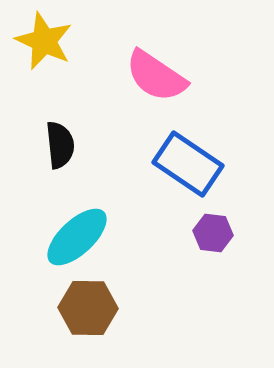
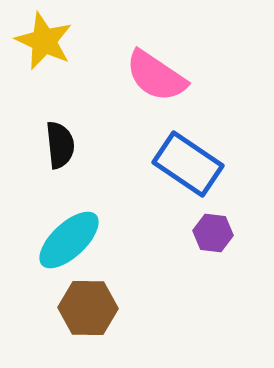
cyan ellipse: moved 8 px left, 3 px down
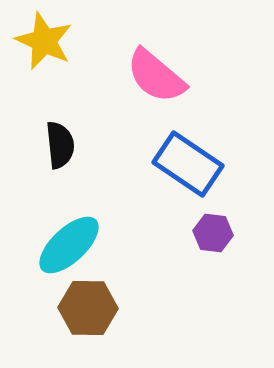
pink semicircle: rotated 6 degrees clockwise
cyan ellipse: moved 5 px down
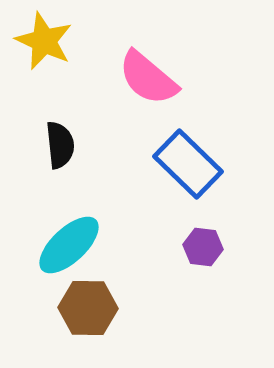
pink semicircle: moved 8 px left, 2 px down
blue rectangle: rotated 10 degrees clockwise
purple hexagon: moved 10 px left, 14 px down
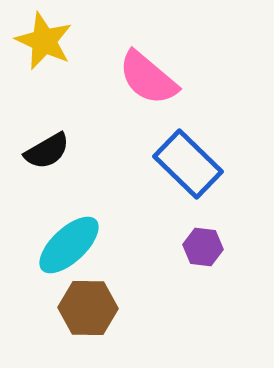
black semicircle: moved 13 px left, 6 px down; rotated 66 degrees clockwise
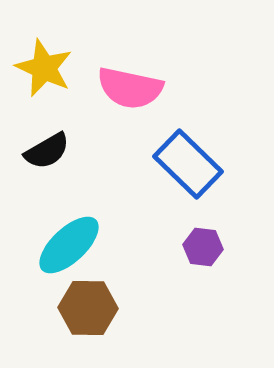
yellow star: moved 27 px down
pink semicircle: moved 18 px left, 10 px down; rotated 28 degrees counterclockwise
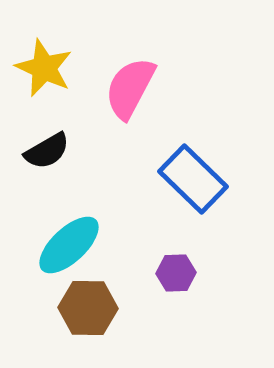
pink semicircle: rotated 106 degrees clockwise
blue rectangle: moved 5 px right, 15 px down
purple hexagon: moved 27 px left, 26 px down; rotated 9 degrees counterclockwise
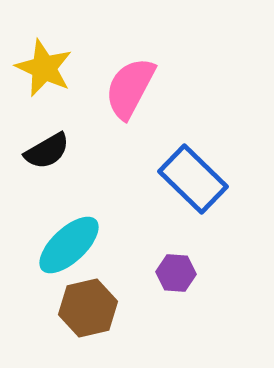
purple hexagon: rotated 6 degrees clockwise
brown hexagon: rotated 14 degrees counterclockwise
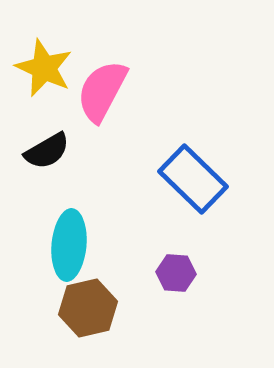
pink semicircle: moved 28 px left, 3 px down
cyan ellipse: rotated 42 degrees counterclockwise
